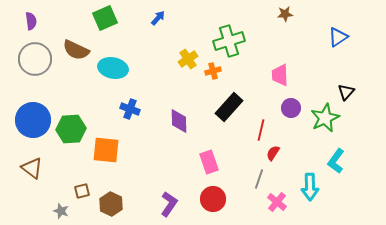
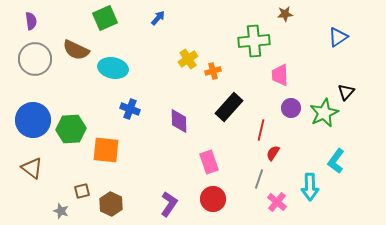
green cross: moved 25 px right; rotated 12 degrees clockwise
green star: moved 1 px left, 5 px up
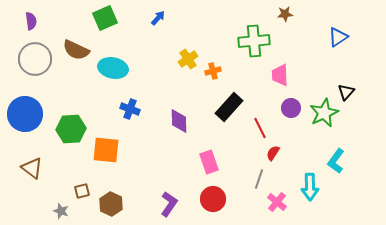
blue circle: moved 8 px left, 6 px up
red line: moved 1 px left, 2 px up; rotated 40 degrees counterclockwise
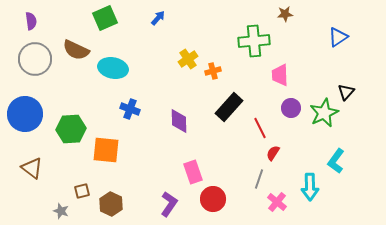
pink rectangle: moved 16 px left, 10 px down
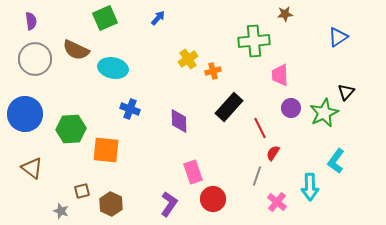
gray line: moved 2 px left, 3 px up
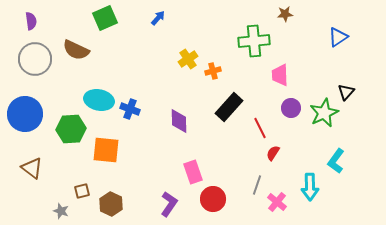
cyan ellipse: moved 14 px left, 32 px down
gray line: moved 9 px down
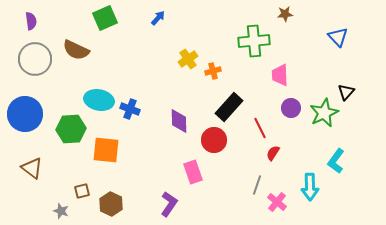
blue triangle: rotated 40 degrees counterclockwise
red circle: moved 1 px right, 59 px up
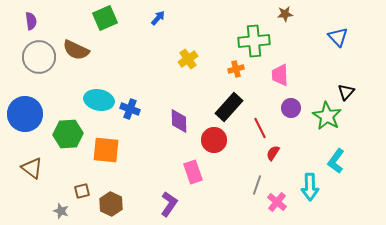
gray circle: moved 4 px right, 2 px up
orange cross: moved 23 px right, 2 px up
green star: moved 3 px right, 3 px down; rotated 16 degrees counterclockwise
green hexagon: moved 3 px left, 5 px down
